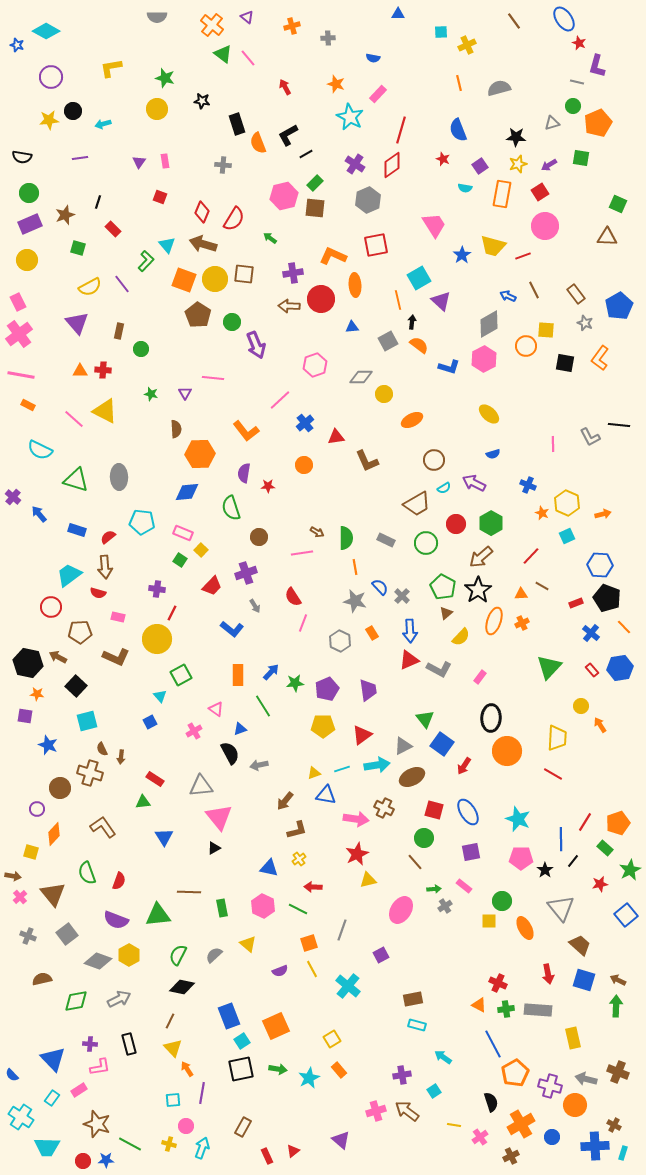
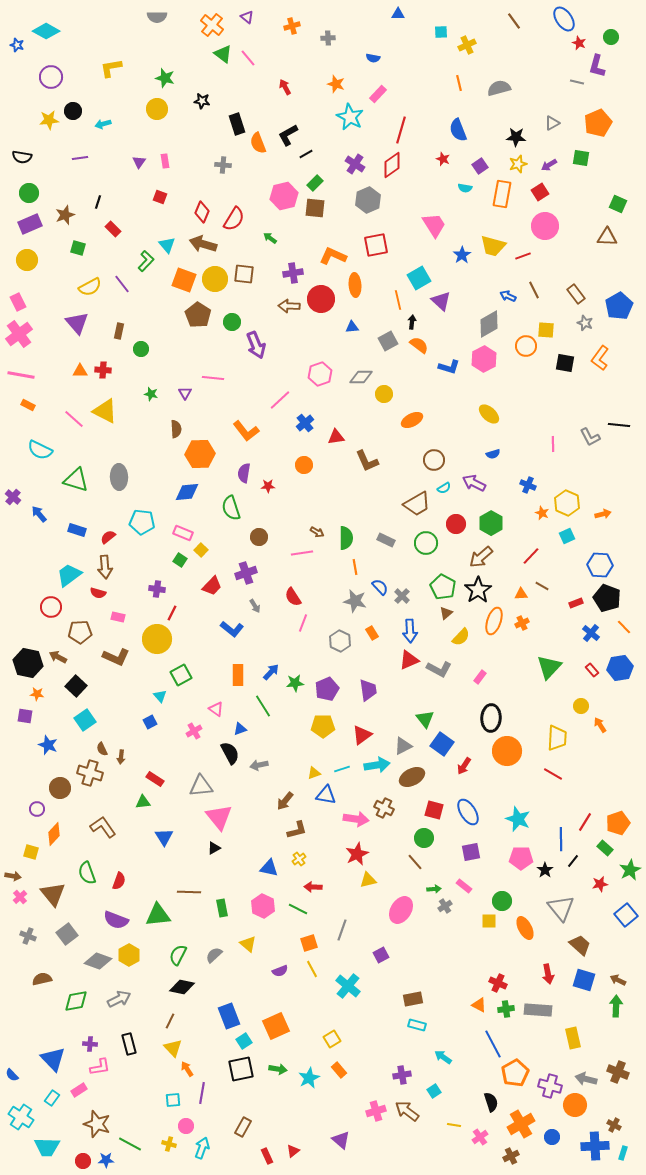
green circle at (573, 106): moved 38 px right, 69 px up
gray triangle at (552, 123): rotated 14 degrees counterclockwise
pink hexagon at (315, 365): moved 5 px right, 9 px down
cyan square at (87, 721): moved 2 px left, 1 px up; rotated 20 degrees counterclockwise
cyan square at (242, 1041): moved 2 px right
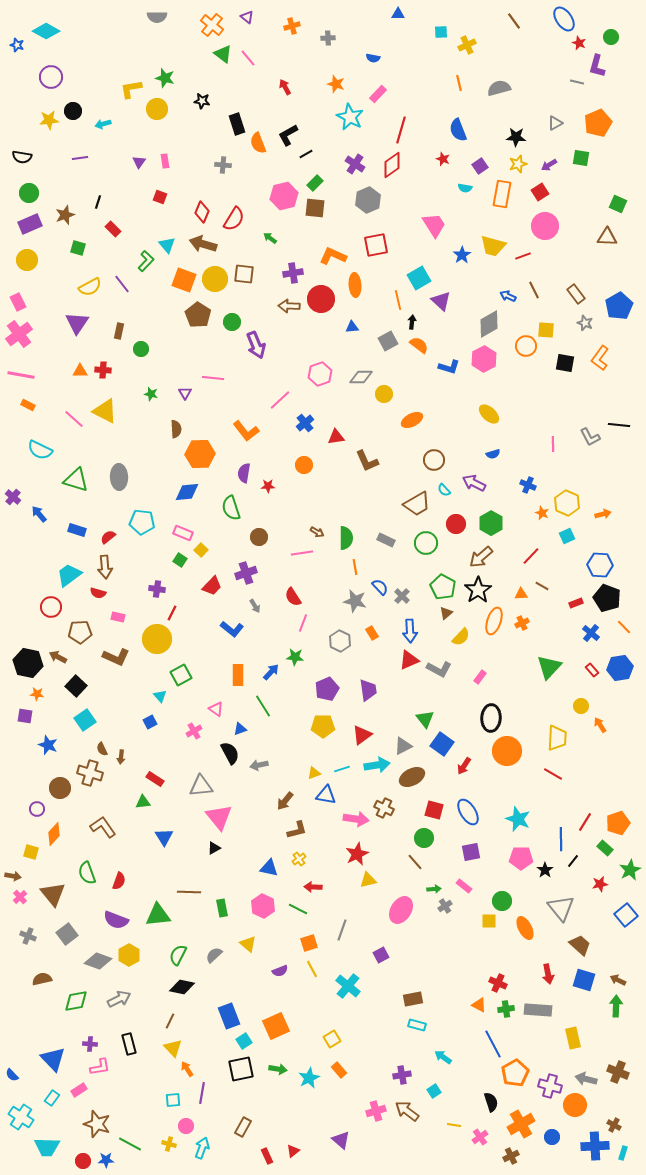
yellow L-shape at (111, 68): moved 20 px right, 21 px down
gray triangle at (552, 123): moved 3 px right
purple triangle at (77, 323): rotated 15 degrees clockwise
cyan semicircle at (444, 488): moved 2 px down; rotated 80 degrees clockwise
green star at (295, 683): moved 26 px up; rotated 12 degrees clockwise
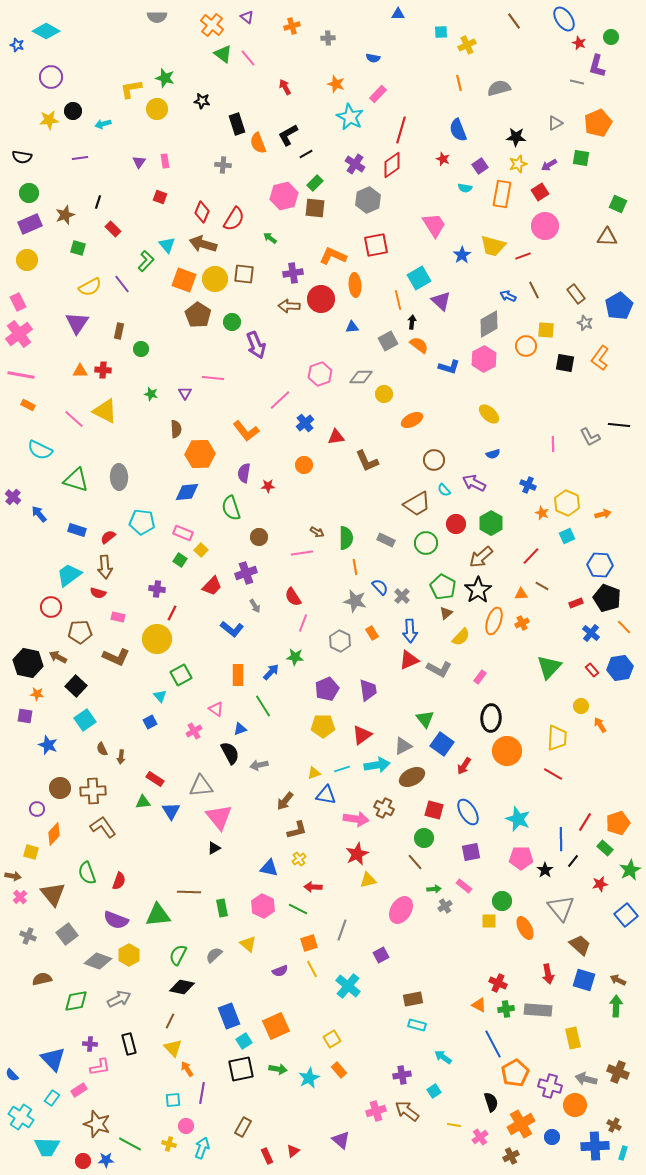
brown cross at (90, 773): moved 3 px right, 18 px down; rotated 20 degrees counterclockwise
blue triangle at (164, 837): moved 7 px right, 26 px up
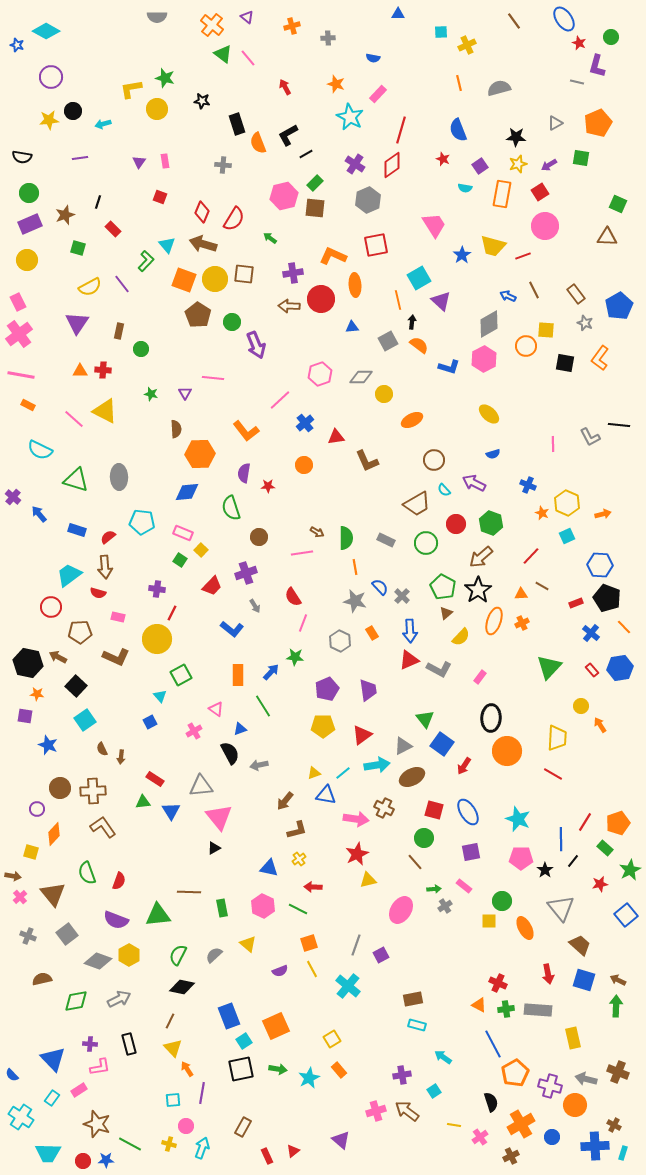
green hexagon at (491, 523): rotated 10 degrees counterclockwise
cyan line at (342, 769): moved 1 px right, 4 px down; rotated 21 degrees counterclockwise
gray line at (342, 930): moved 14 px right, 15 px down
cyan trapezoid at (47, 1147): moved 1 px right, 6 px down
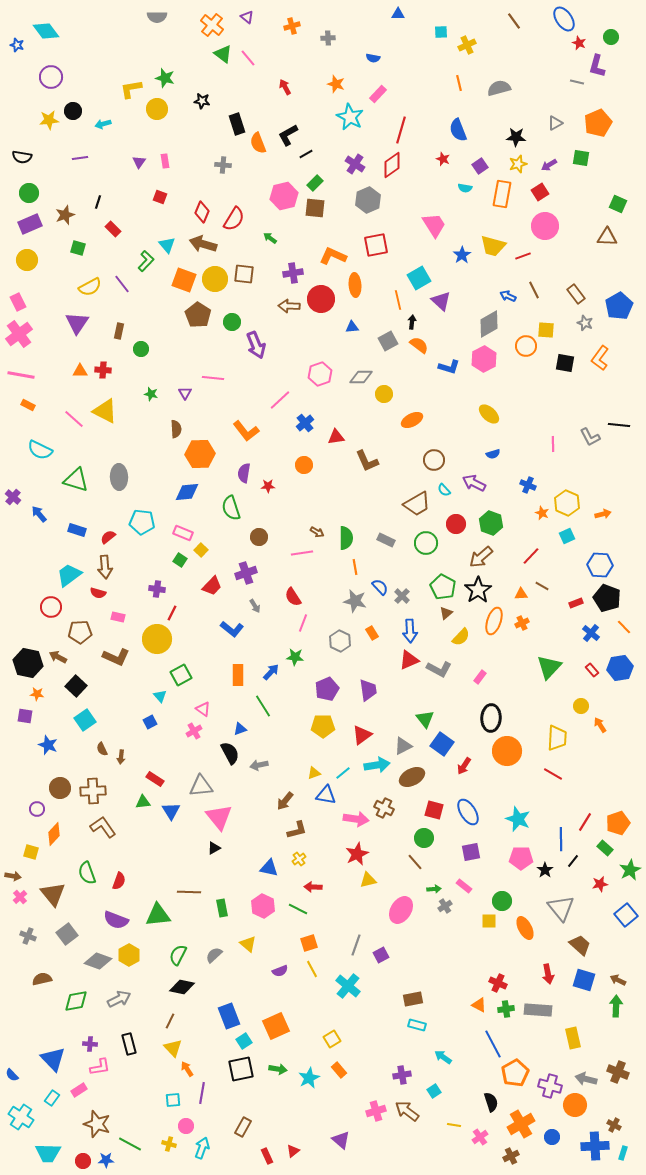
cyan diamond at (46, 31): rotated 24 degrees clockwise
pink triangle at (216, 709): moved 13 px left
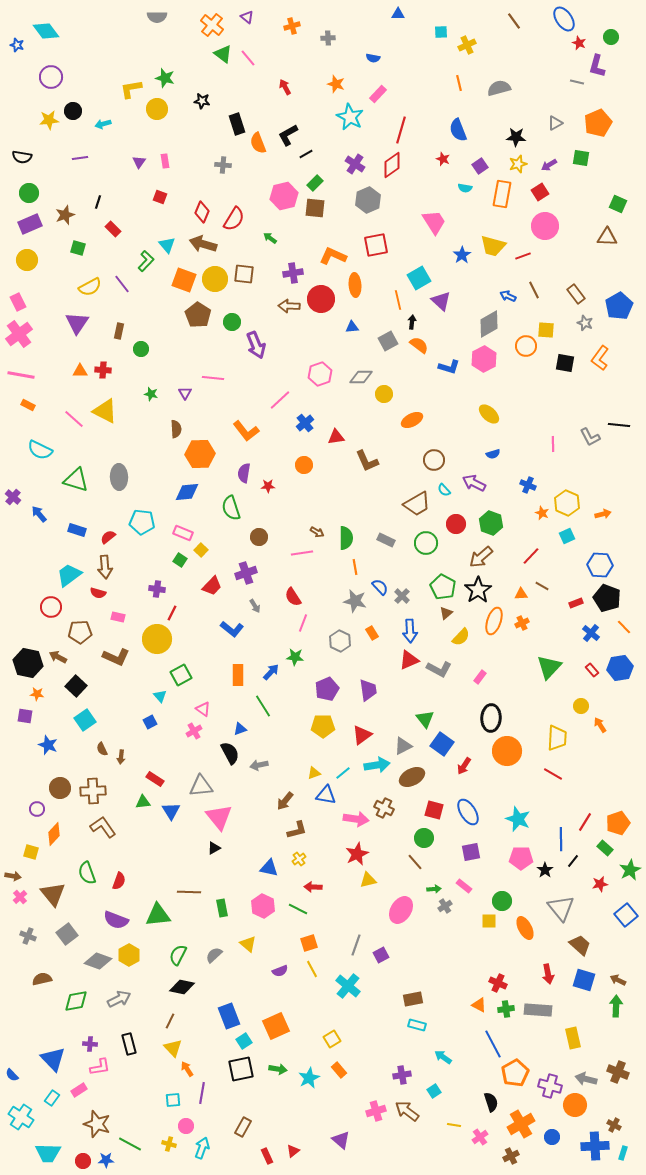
pink trapezoid at (434, 225): moved 3 px up
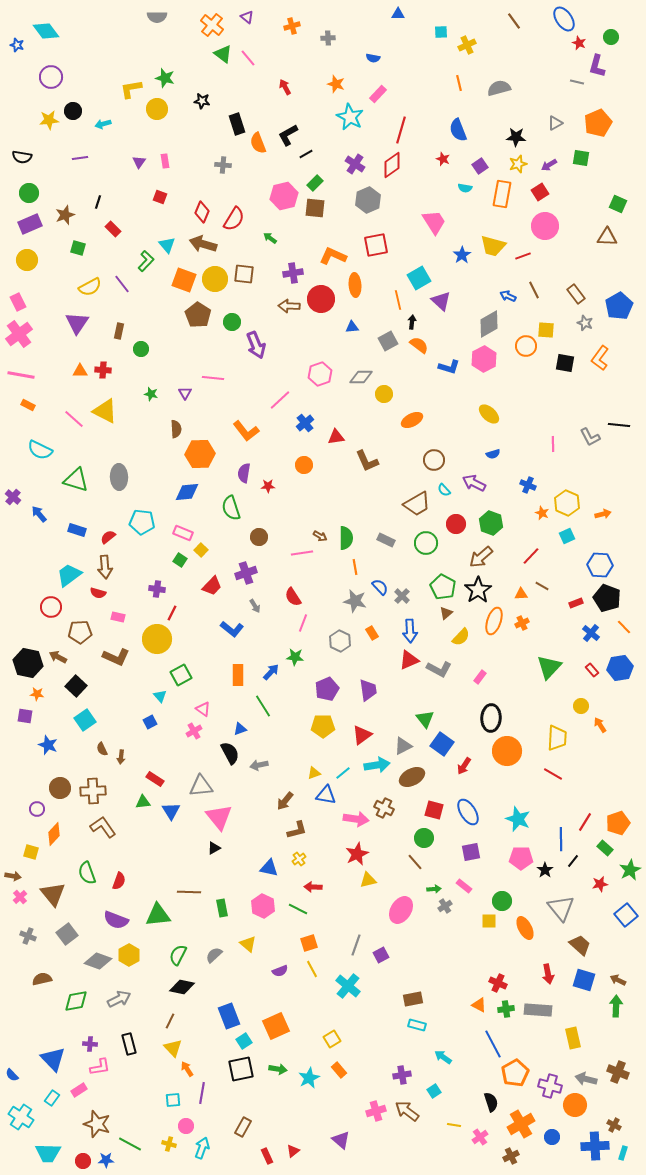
brown arrow at (317, 532): moved 3 px right, 4 px down
